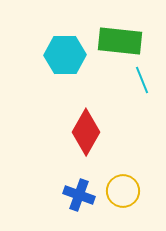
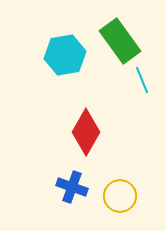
green rectangle: rotated 48 degrees clockwise
cyan hexagon: rotated 9 degrees counterclockwise
yellow circle: moved 3 px left, 5 px down
blue cross: moved 7 px left, 8 px up
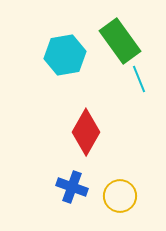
cyan line: moved 3 px left, 1 px up
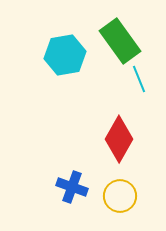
red diamond: moved 33 px right, 7 px down
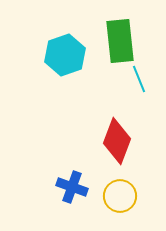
green rectangle: rotated 30 degrees clockwise
cyan hexagon: rotated 9 degrees counterclockwise
red diamond: moved 2 px left, 2 px down; rotated 9 degrees counterclockwise
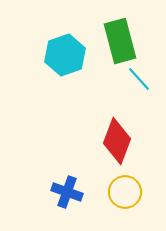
green rectangle: rotated 9 degrees counterclockwise
cyan line: rotated 20 degrees counterclockwise
blue cross: moved 5 px left, 5 px down
yellow circle: moved 5 px right, 4 px up
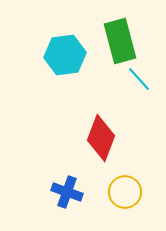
cyan hexagon: rotated 12 degrees clockwise
red diamond: moved 16 px left, 3 px up
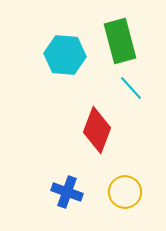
cyan hexagon: rotated 12 degrees clockwise
cyan line: moved 8 px left, 9 px down
red diamond: moved 4 px left, 8 px up
